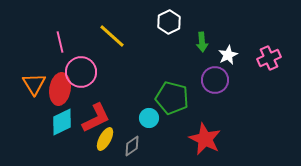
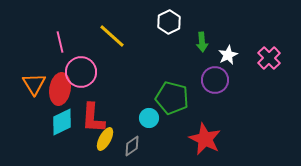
pink cross: rotated 20 degrees counterclockwise
red L-shape: moved 3 px left; rotated 120 degrees clockwise
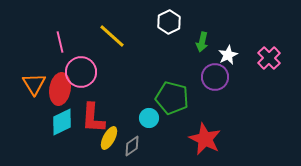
green arrow: rotated 18 degrees clockwise
purple circle: moved 3 px up
yellow ellipse: moved 4 px right, 1 px up
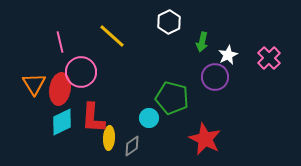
yellow ellipse: rotated 25 degrees counterclockwise
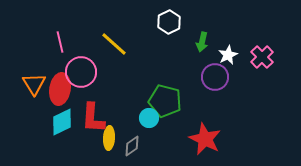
yellow line: moved 2 px right, 8 px down
pink cross: moved 7 px left, 1 px up
green pentagon: moved 7 px left, 3 px down
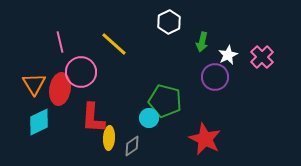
cyan diamond: moved 23 px left
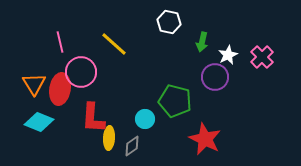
white hexagon: rotated 20 degrees counterclockwise
green pentagon: moved 10 px right
cyan circle: moved 4 px left, 1 px down
cyan diamond: rotated 48 degrees clockwise
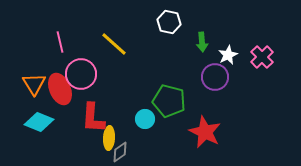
green arrow: rotated 18 degrees counterclockwise
pink circle: moved 2 px down
red ellipse: rotated 32 degrees counterclockwise
green pentagon: moved 6 px left
red star: moved 7 px up
gray diamond: moved 12 px left, 6 px down
